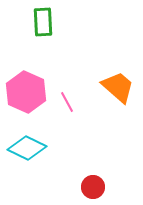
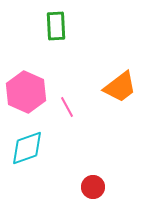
green rectangle: moved 13 px right, 4 px down
orange trapezoid: moved 2 px right; rotated 102 degrees clockwise
pink line: moved 5 px down
cyan diamond: rotated 45 degrees counterclockwise
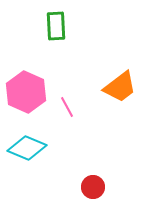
cyan diamond: rotated 42 degrees clockwise
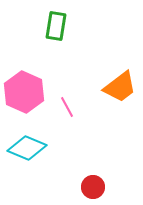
green rectangle: rotated 12 degrees clockwise
pink hexagon: moved 2 px left
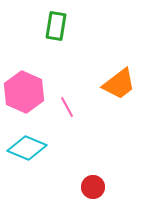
orange trapezoid: moved 1 px left, 3 px up
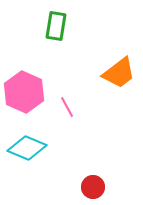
orange trapezoid: moved 11 px up
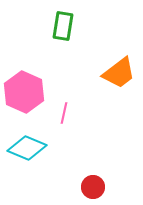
green rectangle: moved 7 px right
pink line: moved 3 px left, 6 px down; rotated 40 degrees clockwise
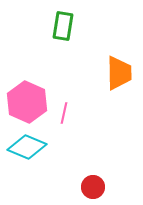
orange trapezoid: rotated 54 degrees counterclockwise
pink hexagon: moved 3 px right, 10 px down
cyan diamond: moved 1 px up
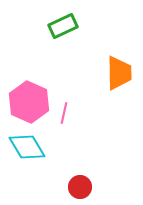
green rectangle: rotated 56 degrees clockwise
pink hexagon: moved 2 px right
cyan diamond: rotated 36 degrees clockwise
red circle: moved 13 px left
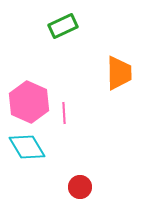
pink line: rotated 15 degrees counterclockwise
